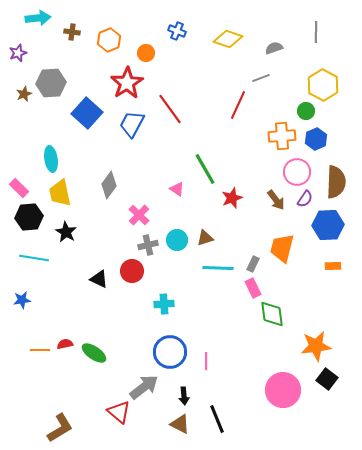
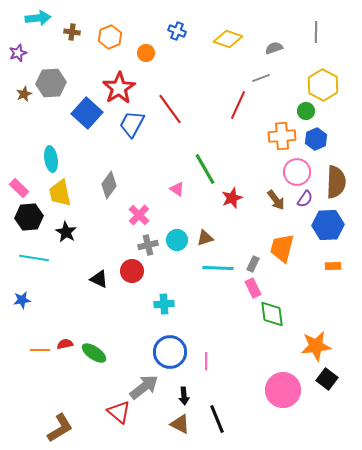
orange hexagon at (109, 40): moved 1 px right, 3 px up
red star at (127, 83): moved 8 px left, 5 px down
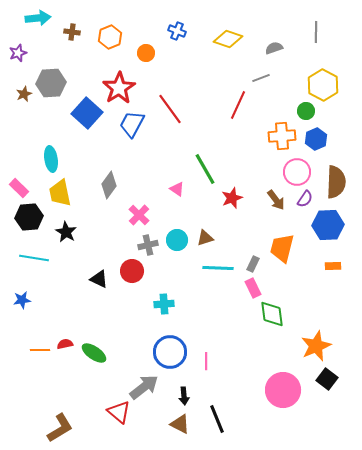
orange star at (316, 346): rotated 16 degrees counterclockwise
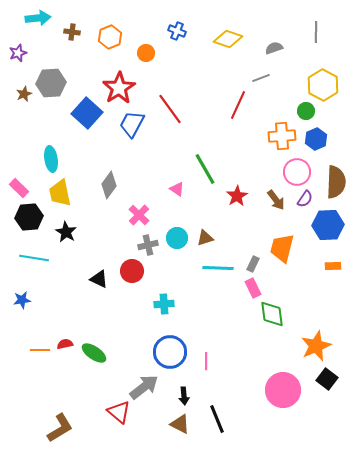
red star at (232, 198): moved 5 px right, 2 px up; rotated 10 degrees counterclockwise
cyan circle at (177, 240): moved 2 px up
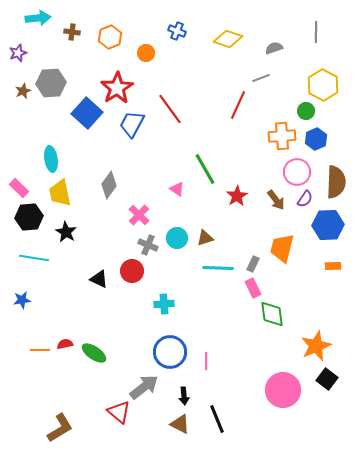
red star at (119, 88): moved 2 px left
brown star at (24, 94): moved 1 px left, 3 px up
gray cross at (148, 245): rotated 36 degrees clockwise
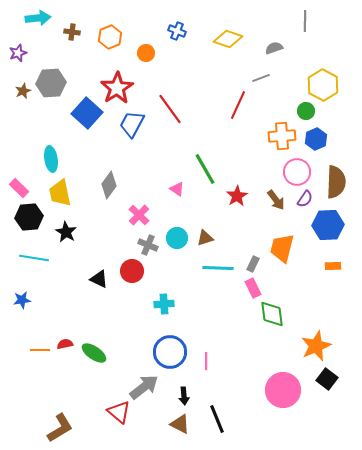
gray line at (316, 32): moved 11 px left, 11 px up
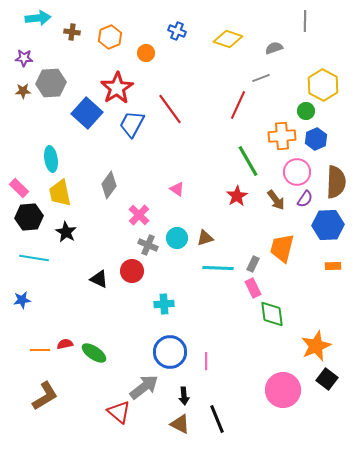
purple star at (18, 53): moved 6 px right, 5 px down; rotated 24 degrees clockwise
brown star at (23, 91): rotated 21 degrees clockwise
green line at (205, 169): moved 43 px right, 8 px up
brown L-shape at (60, 428): moved 15 px left, 32 px up
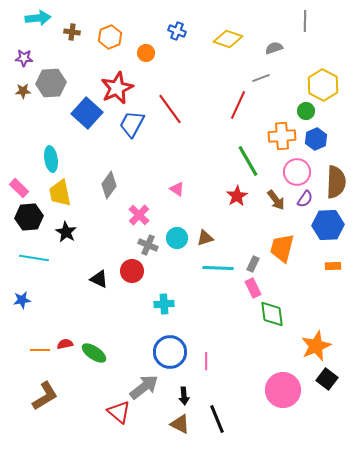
red star at (117, 88): rotated 8 degrees clockwise
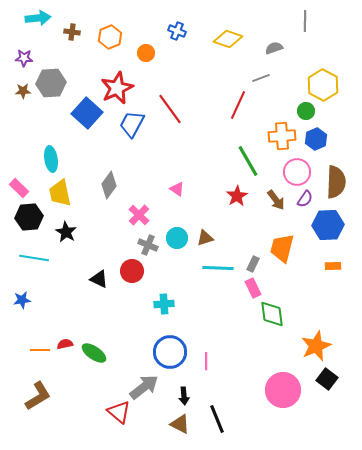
brown L-shape at (45, 396): moved 7 px left
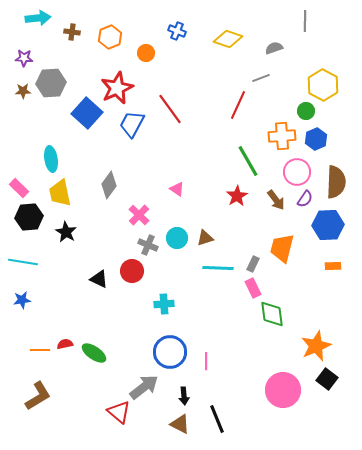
cyan line at (34, 258): moved 11 px left, 4 px down
